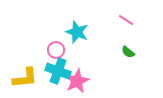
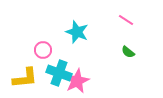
pink circle: moved 13 px left
cyan cross: moved 1 px right, 2 px down
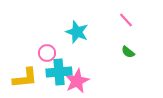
pink line: rotated 14 degrees clockwise
pink circle: moved 4 px right, 3 px down
cyan cross: moved 1 px up; rotated 25 degrees counterclockwise
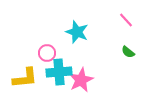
pink star: moved 4 px right, 1 px up
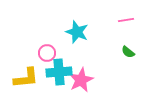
pink line: rotated 56 degrees counterclockwise
yellow L-shape: moved 1 px right
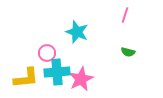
pink line: moved 1 px left, 5 px up; rotated 63 degrees counterclockwise
green semicircle: rotated 24 degrees counterclockwise
cyan cross: moved 2 px left
pink star: moved 1 px up
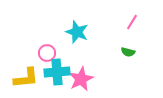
pink line: moved 7 px right, 7 px down; rotated 14 degrees clockwise
